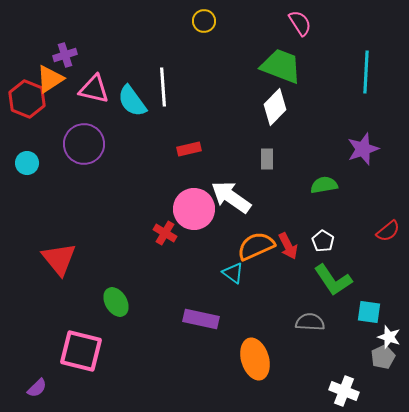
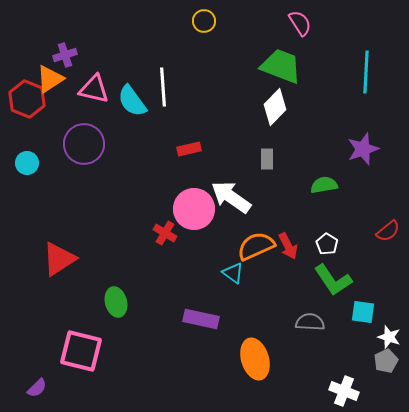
white pentagon: moved 4 px right, 3 px down
red triangle: rotated 36 degrees clockwise
green ellipse: rotated 16 degrees clockwise
cyan square: moved 6 px left
gray pentagon: moved 3 px right, 4 px down
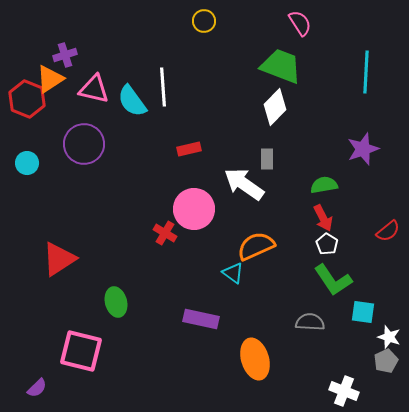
white arrow: moved 13 px right, 13 px up
red arrow: moved 35 px right, 28 px up
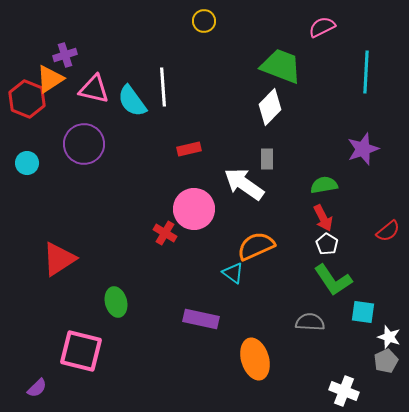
pink semicircle: moved 22 px right, 4 px down; rotated 84 degrees counterclockwise
white diamond: moved 5 px left
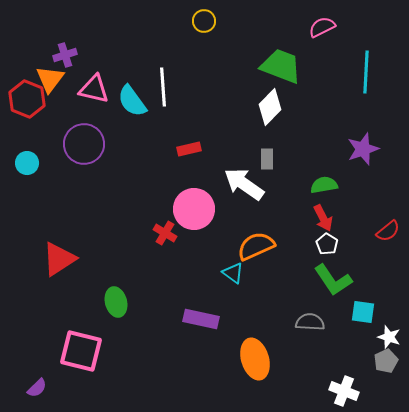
orange triangle: rotated 20 degrees counterclockwise
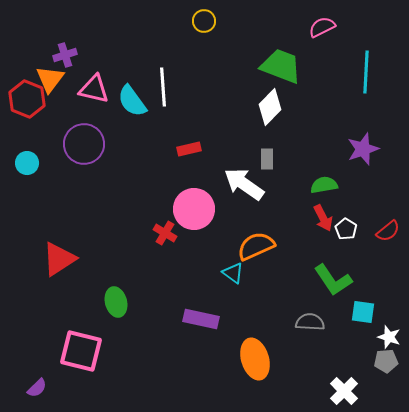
white pentagon: moved 19 px right, 15 px up
gray pentagon: rotated 20 degrees clockwise
white cross: rotated 24 degrees clockwise
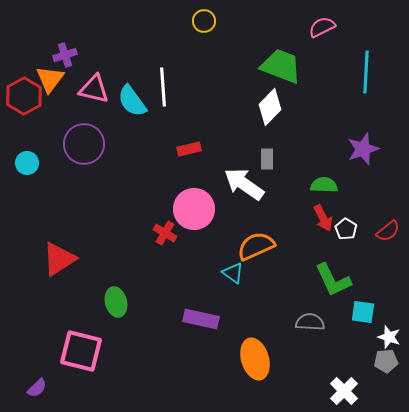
red hexagon: moved 3 px left, 3 px up; rotated 9 degrees clockwise
green semicircle: rotated 12 degrees clockwise
green L-shape: rotated 9 degrees clockwise
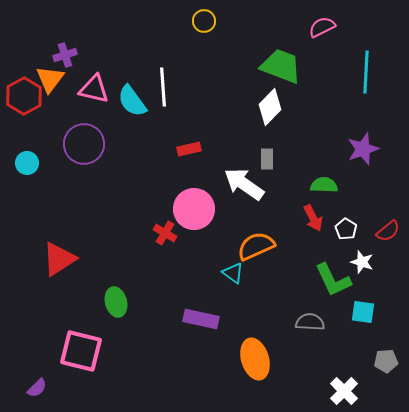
red arrow: moved 10 px left
white star: moved 27 px left, 75 px up
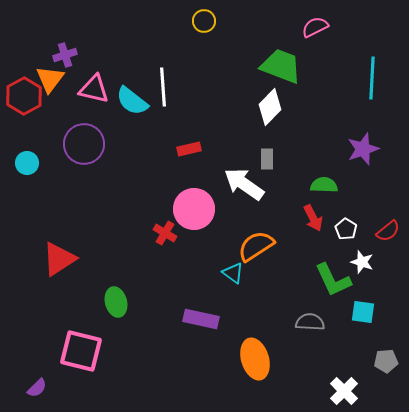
pink semicircle: moved 7 px left
cyan line: moved 6 px right, 6 px down
cyan semicircle: rotated 16 degrees counterclockwise
orange semicircle: rotated 9 degrees counterclockwise
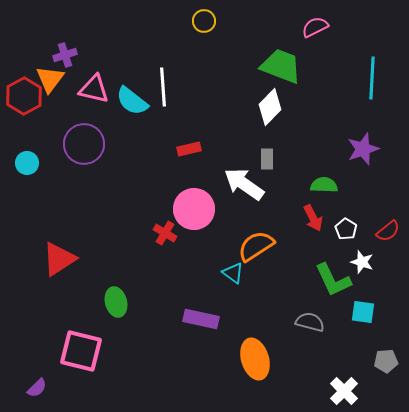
gray semicircle: rotated 12 degrees clockwise
